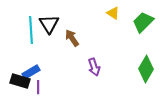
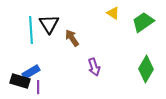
green trapezoid: rotated 10 degrees clockwise
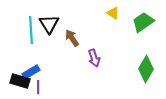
purple arrow: moved 9 px up
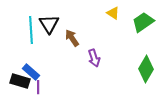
blue rectangle: rotated 72 degrees clockwise
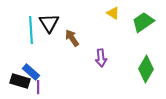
black triangle: moved 1 px up
purple arrow: moved 7 px right; rotated 12 degrees clockwise
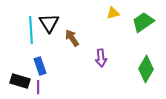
yellow triangle: rotated 48 degrees counterclockwise
blue rectangle: moved 9 px right, 6 px up; rotated 30 degrees clockwise
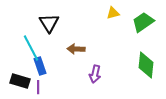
cyan line: moved 18 px down; rotated 24 degrees counterclockwise
brown arrow: moved 4 px right, 11 px down; rotated 54 degrees counterclockwise
purple arrow: moved 6 px left, 16 px down; rotated 18 degrees clockwise
green diamond: moved 4 px up; rotated 24 degrees counterclockwise
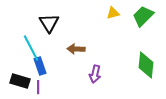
green trapezoid: moved 6 px up; rotated 10 degrees counterclockwise
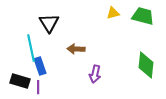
green trapezoid: rotated 60 degrees clockwise
cyan line: rotated 16 degrees clockwise
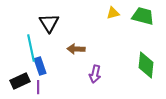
black rectangle: rotated 42 degrees counterclockwise
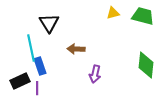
purple line: moved 1 px left, 1 px down
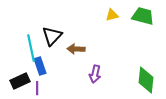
yellow triangle: moved 1 px left, 2 px down
black triangle: moved 3 px right, 13 px down; rotated 15 degrees clockwise
green diamond: moved 15 px down
